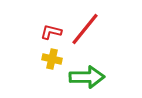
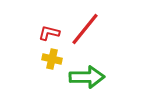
red L-shape: moved 2 px left, 1 px down
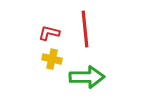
red line: rotated 45 degrees counterclockwise
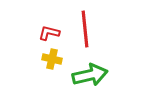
green arrow: moved 3 px right, 2 px up; rotated 12 degrees counterclockwise
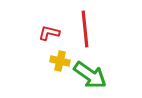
yellow cross: moved 8 px right, 2 px down
green arrow: rotated 48 degrees clockwise
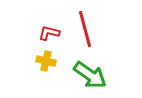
red line: rotated 9 degrees counterclockwise
yellow cross: moved 14 px left
